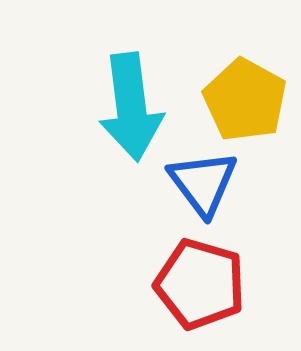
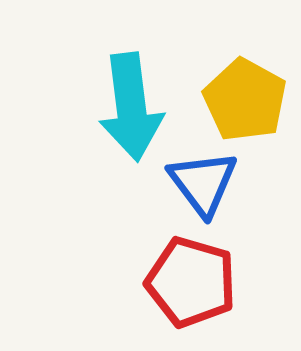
red pentagon: moved 9 px left, 2 px up
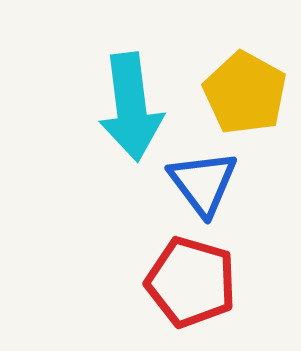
yellow pentagon: moved 7 px up
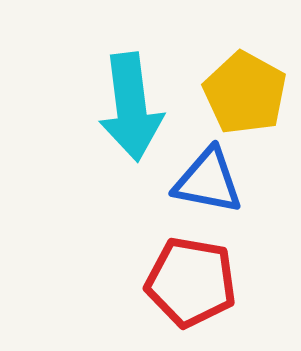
blue triangle: moved 5 px right, 2 px up; rotated 42 degrees counterclockwise
red pentagon: rotated 6 degrees counterclockwise
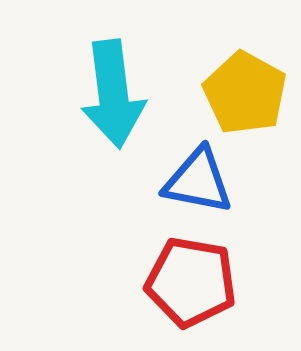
cyan arrow: moved 18 px left, 13 px up
blue triangle: moved 10 px left
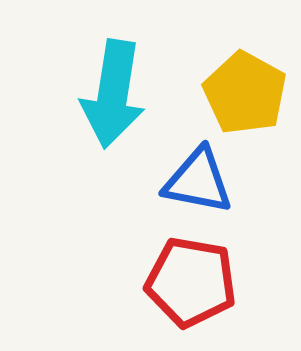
cyan arrow: rotated 16 degrees clockwise
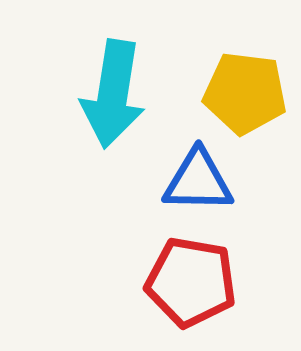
yellow pentagon: rotated 22 degrees counterclockwise
blue triangle: rotated 10 degrees counterclockwise
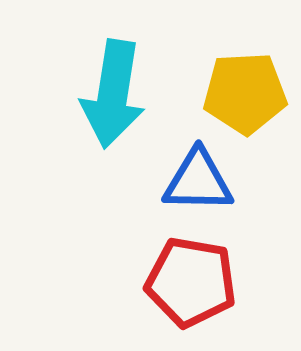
yellow pentagon: rotated 10 degrees counterclockwise
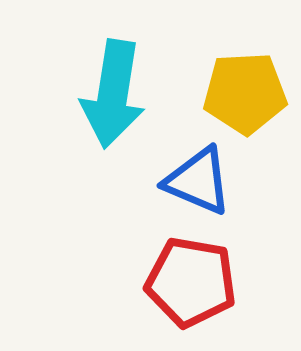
blue triangle: rotated 22 degrees clockwise
